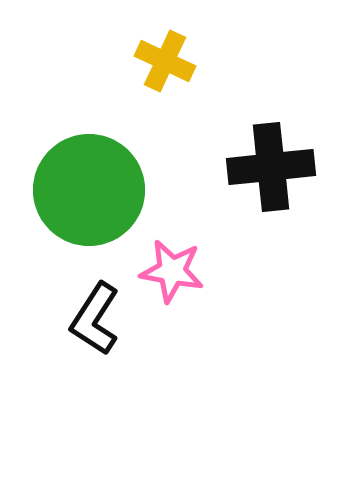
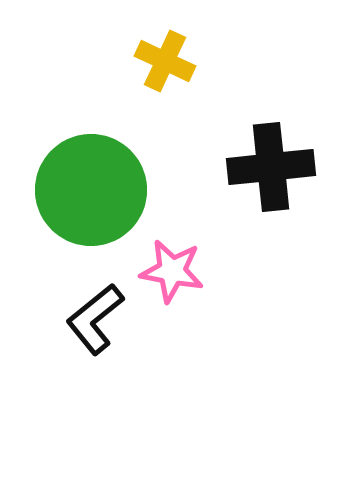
green circle: moved 2 px right
black L-shape: rotated 18 degrees clockwise
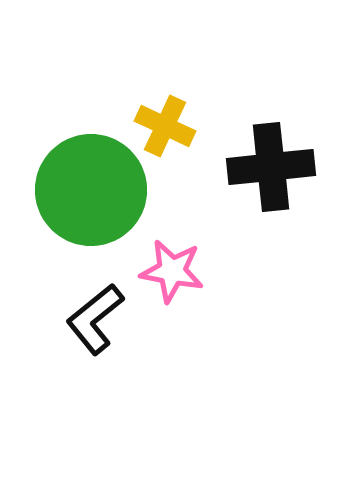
yellow cross: moved 65 px down
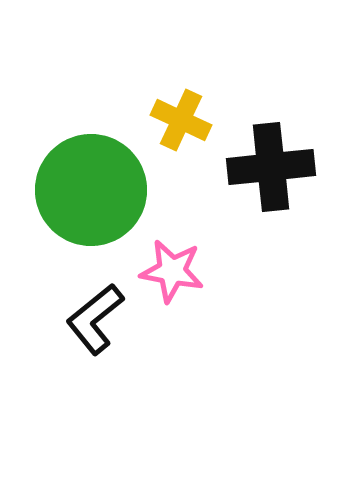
yellow cross: moved 16 px right, 6 px up
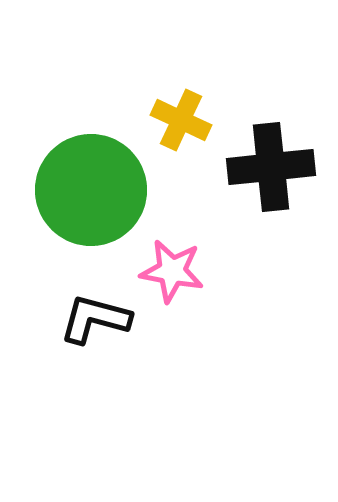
black L-shape: rotated 54 degrees clockwise
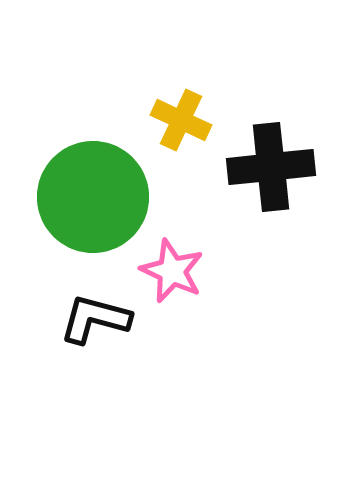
green circle: moved 2 px right, 7 px down
pink star: rotated 14 degrees clockwise
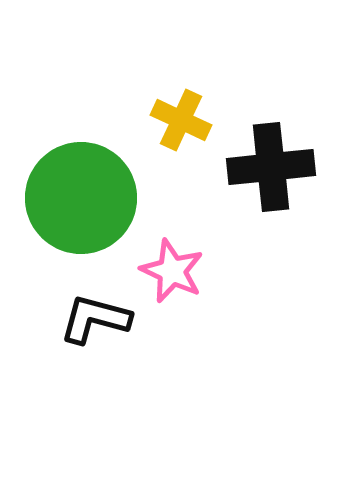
green circle: moved 12 px left, 1 px down
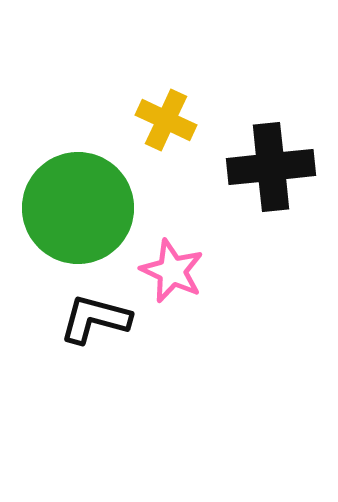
yellow cross: moved 15 px left
green circle: moved 3 px left, 10 px down
